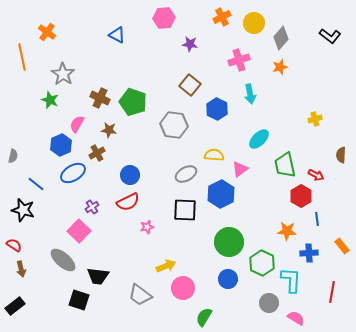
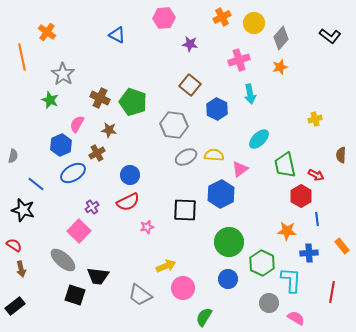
gray ellipse at (186, 174): moved 17 px up
black square at (79, 300): moved 4 px left, 5 px up
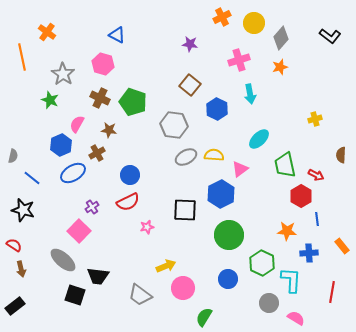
pink hexagon at (164, 18): moved 61 px left, 46 px down; rotated 20 degrees clockwise
blue line at (36, 184): moved 4 px left, 6 px up
green circle at (229, 242): moved 7 px up
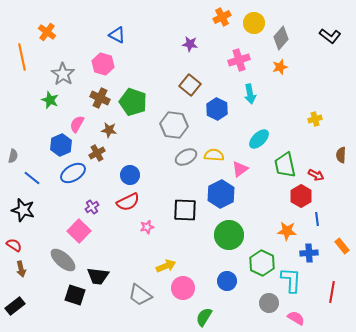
blue circle at (228, 279): moved 1 px left, 2 px down
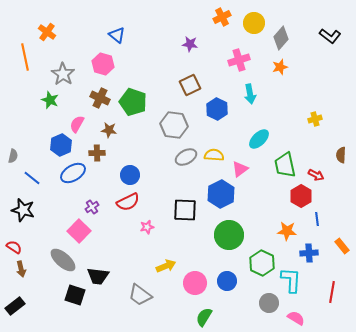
blue triangle at (117, 35): rotated 12 degrees clockwise
orange line at (22, 57): moved 3 px right
brown square at (190, 85): rotated 25 degrees clockwise
brown cross at (97, 153): rotated 28 degrees clockwise
red semicircle at (14, 245): moved 2 px down
pink circle at (183, 288): moved 12 px right, 5 px up
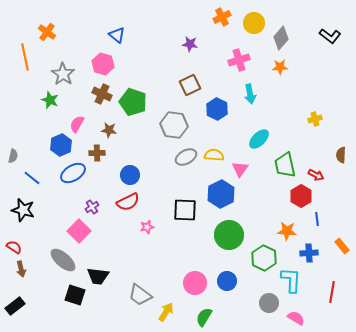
orange star at (280, 67): rotated 14 degrees clockwise
brown cross at (100, 98): moved 2 px right, 4 px up
pink triangle at (240, 169): rotated 18 degrees counterclockwise
green hexagon at (262, 263): moved 2 px right, 5 px up
yellow arrow at (166, 266): moved 46 px down; rotated 36 degrees counterclockwise
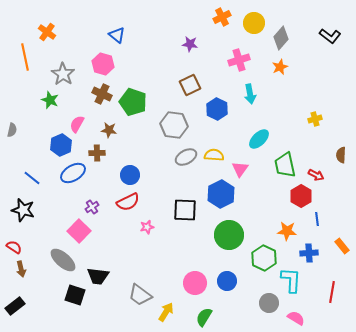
orange star at (280, 67): rotated 21 degrees counterclockwise
gray semicircle at (13, 156): moved 1 px left, 26 px up
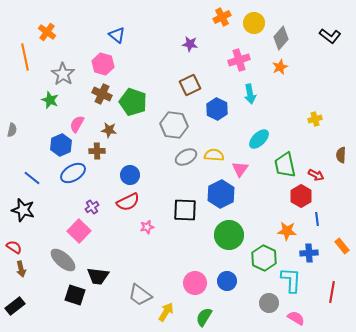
brown cross at (97, 153): moved 2 px up
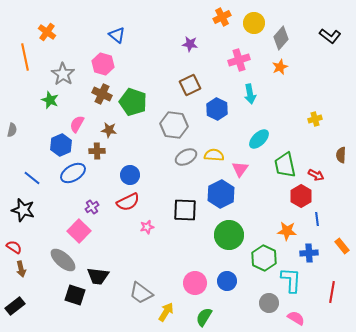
gray trapezoid at (140, 295): moved 1 px right, 2 px up
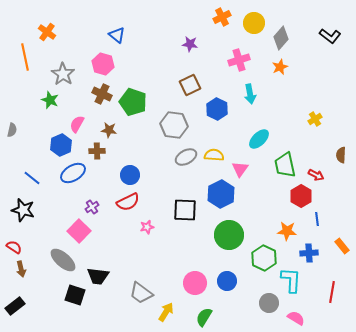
yellow cross at (315, 119): rotated 16 degrees counterclockwise
